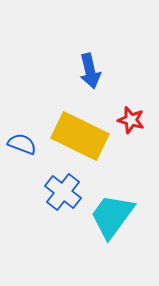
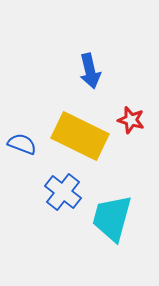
cyan trapezoid: moved 2 px down; rotated 21 degrees counterclockwise
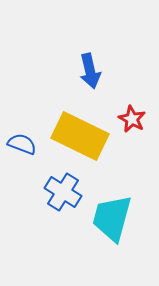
red star: moved 1 px right, 1 px up; rotated 12 degrees clockwise
blue cross: rotated 6 degrees counterclockwise
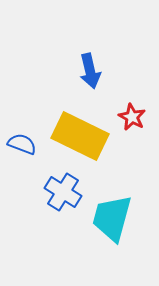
red star: moved 2 px up
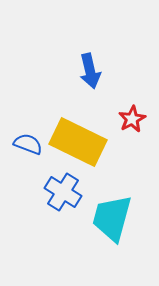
red star: moved 2 px down; rotated 16 degrees clockwise
yellow rectangle: moved 2 px left, 6 px down
blue semicircle: moved 6 px right
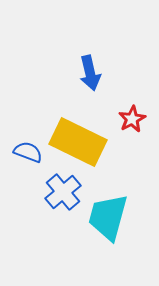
blue arrow: moved 2 px down
blue semicircle: moved 8 px down
blue cross: rotated 18 degrees clockwise
cyan trapezoid: moved 4 px left, 1 px up
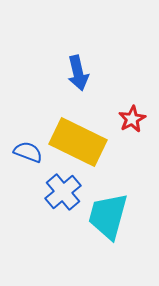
blue arrow: moved 12 px left
cyan trapezoid: moved 1 px up
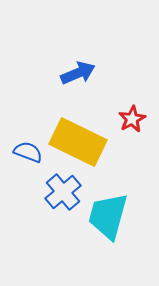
blue arrow: rotated 100 degrees counterclockwise
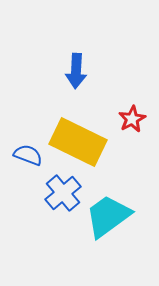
blue arrow: moved 2 px left, 2 px up; rotated 116 degrees clockwise
blue semicircle: moved 3 px down
blue cross: moved 1 px down
cyan trapezoid: rotated 39 degrees clockwise
